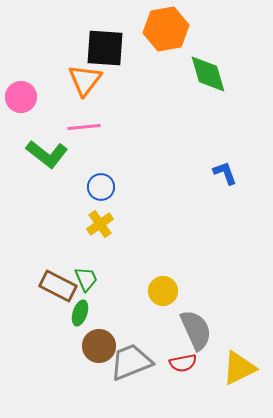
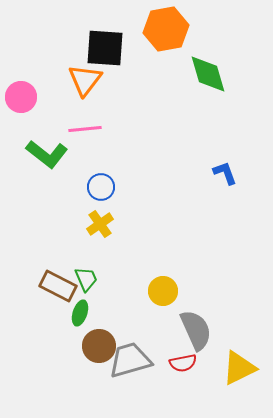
pink line: moved 1 px right, 2 px down
gray trapezoid: moved 1 px left, 2 px up; rotated 6 degrees clockwise
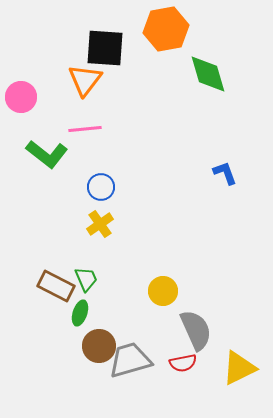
brown rectangle: moved 2 px left
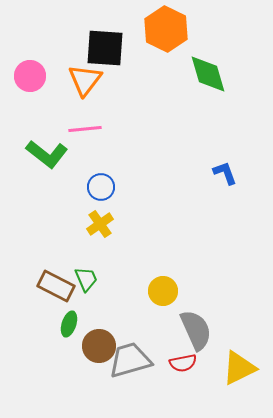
orange hexagon: rotated 24 degrees counterclockwise
pink circle: moved 9 px right, 21 px up
green ellipse: moved 11 px left, 11 px down
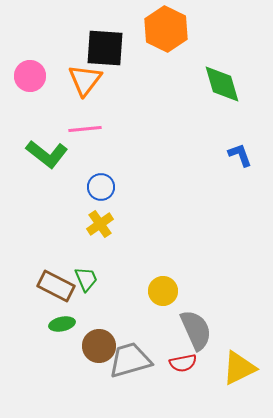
green diamond: moved 14 px right, 10 px down
blue L-shape: moved 15 px right, 18 px up
green ellipse: moved 7 px left; rotated 60 degrees clockwise
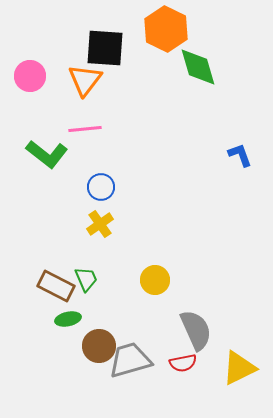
green diamond: moved 24 px left, 17 px up
yellow circle: moved 8 px left, 11 px up
green ellipse: moved 6 px right, 5 px up
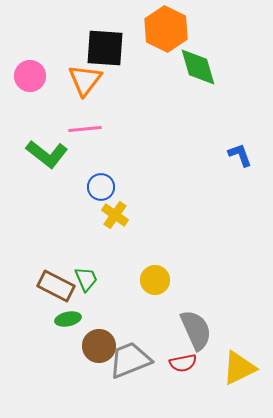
yellow cross: moved 15 px right, 9 px up; rotated 20 degrees counterclockwise
gray trapezoid: rotated 6 degrees counterclockwise
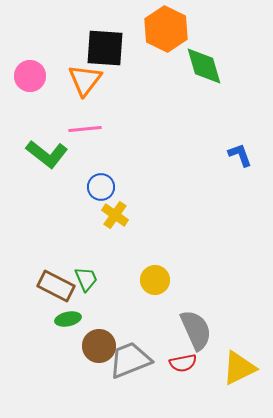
green diamond: moved 6 px right, 1 px up
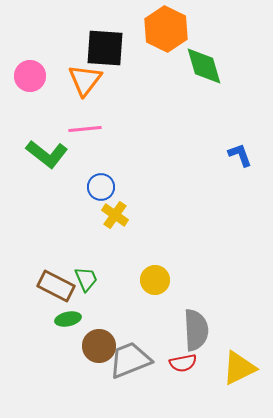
gray semicircle: rotated 21 degrees clockwise
